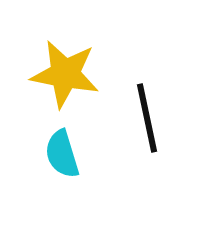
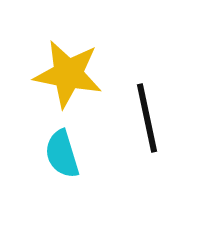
yellow star: moved 3 px right
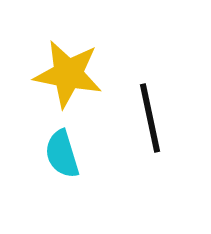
black line: moved 3 px right
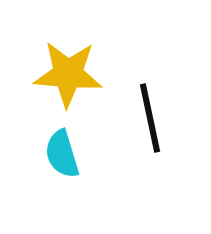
yellow star: rotated 6 degrees counterclockwise
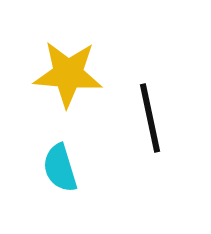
cyan semicircle: moved 2 px left, 14 px down
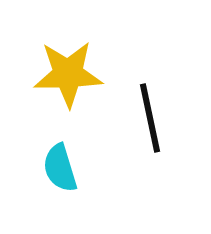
yellow star: rotated 6 degrees counterclockwise
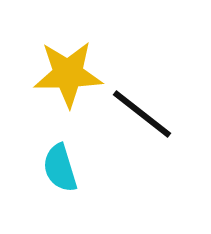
black line: moved 8 px left, 4 px up; rotated 40 degrees counterclockwise
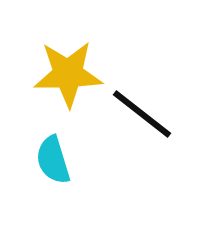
cyan semicircle: moved 7 px left, 8 px up
